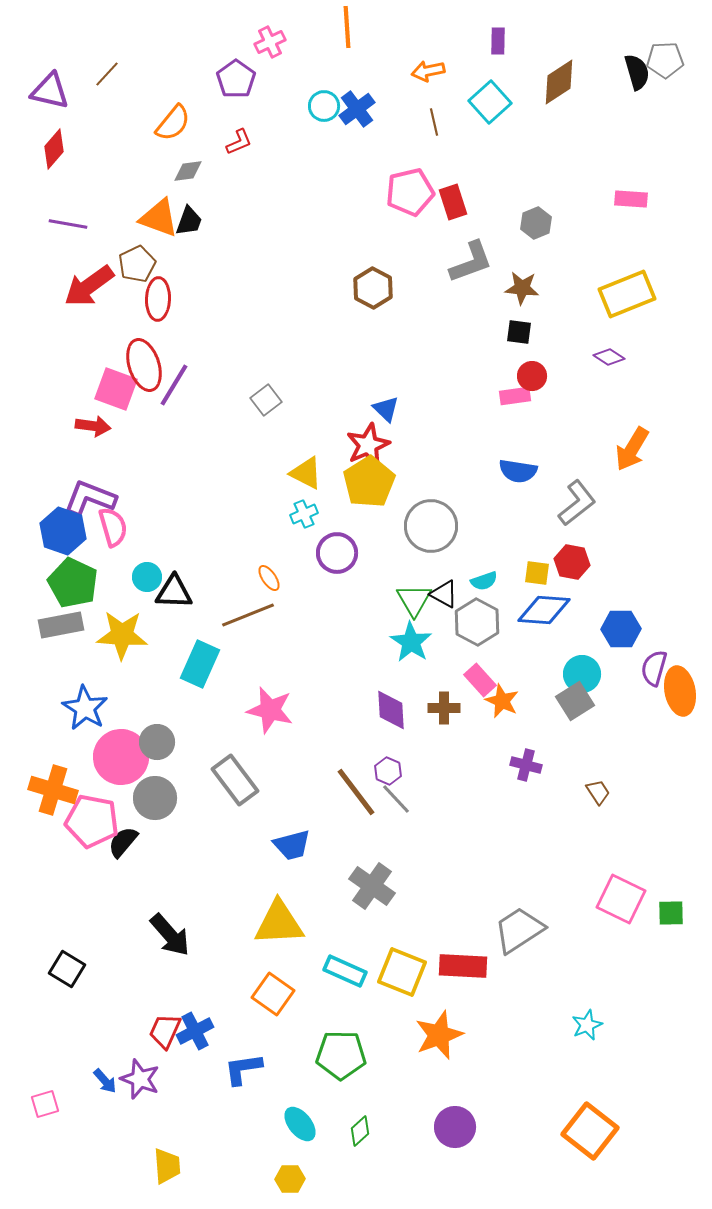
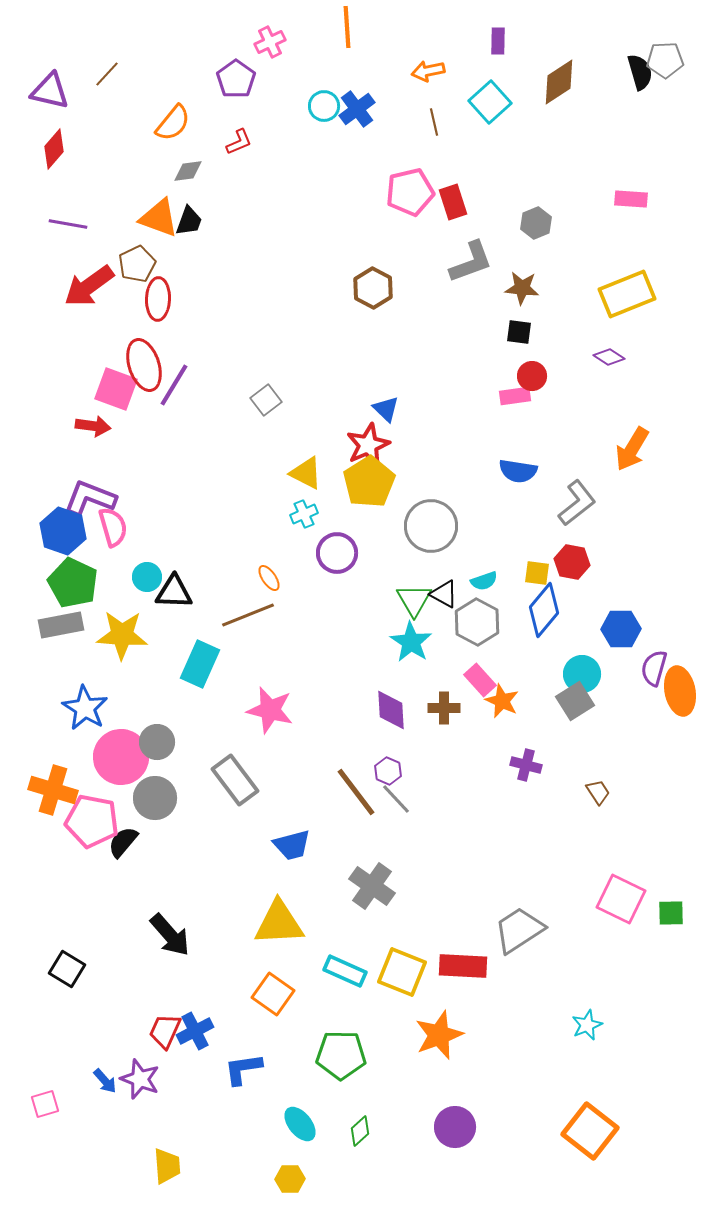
black semicircle at (637, 72): moved 3 px right
blue diamond at (544, 610): rotated 54 degrees counterclockwise
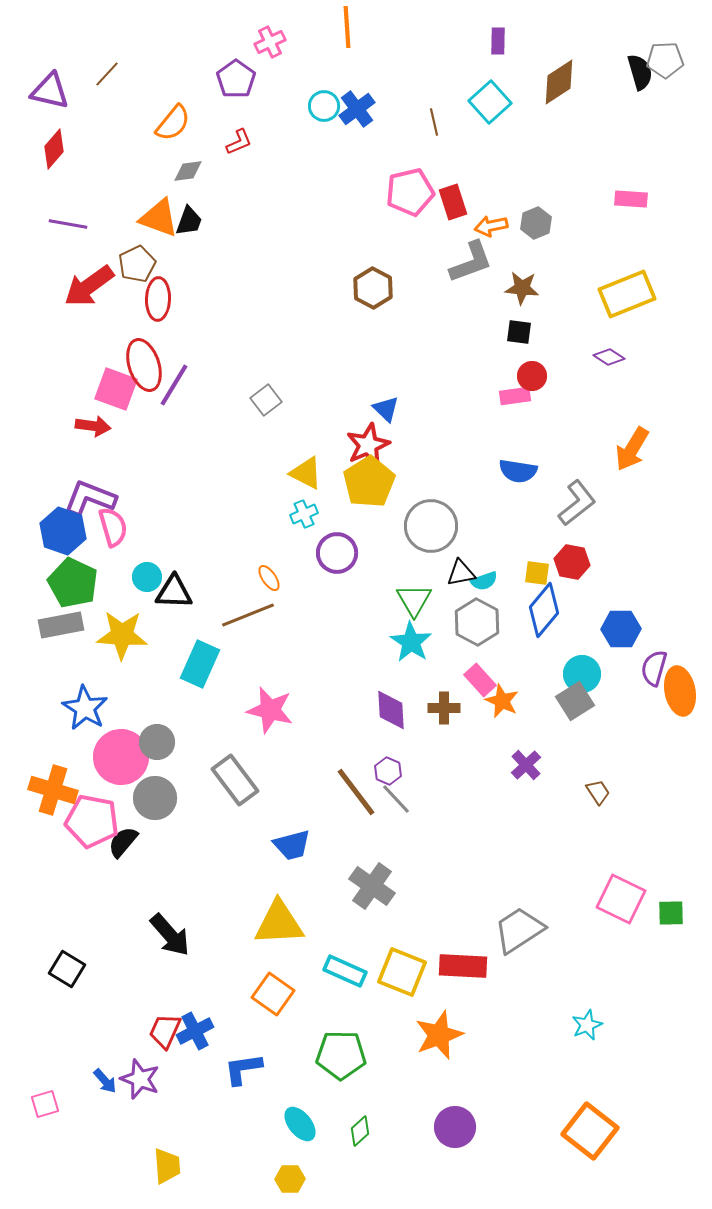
orange arrow at (428, 71): moved 63 px right, 155 px down
black triangle at (444, 594): moved 17 px right, 21 px up; rotated 40 degrees counterclockwise
purple cross at (526, 765): rotated 32 degrees clockwise
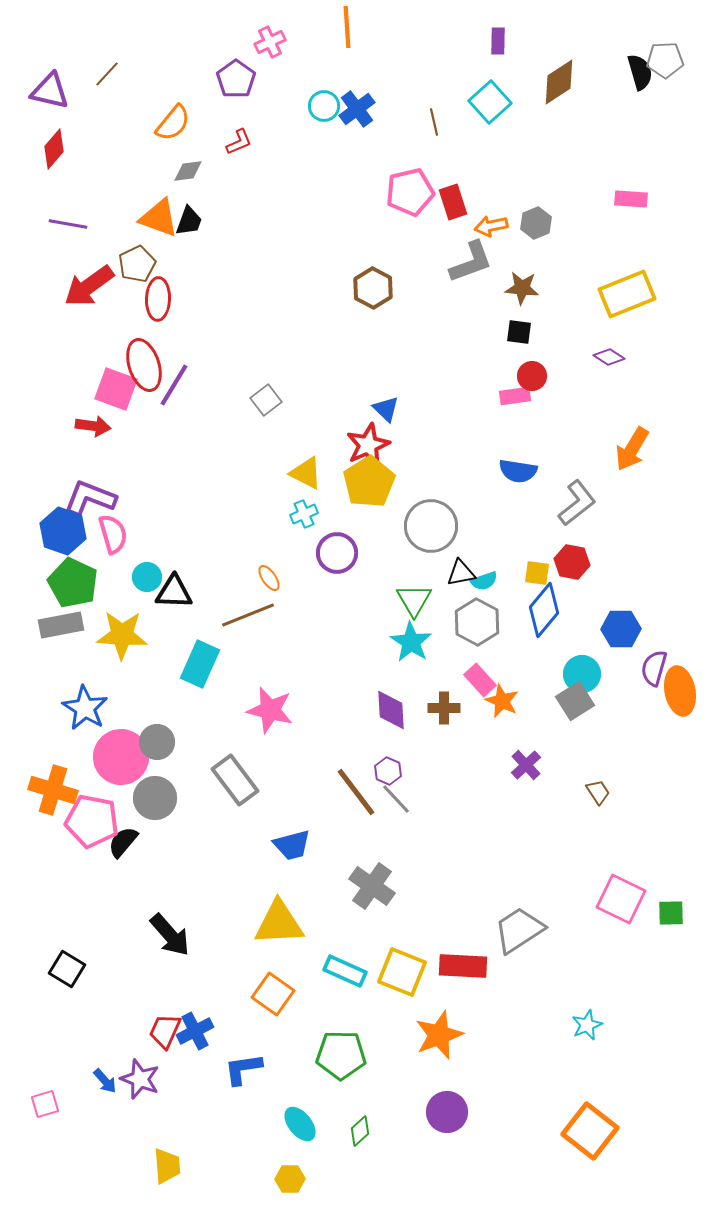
pink semicircle at (113, 527): moved 7 px down
purple circle at (455, 1127): moved 8 px left, 15 px up
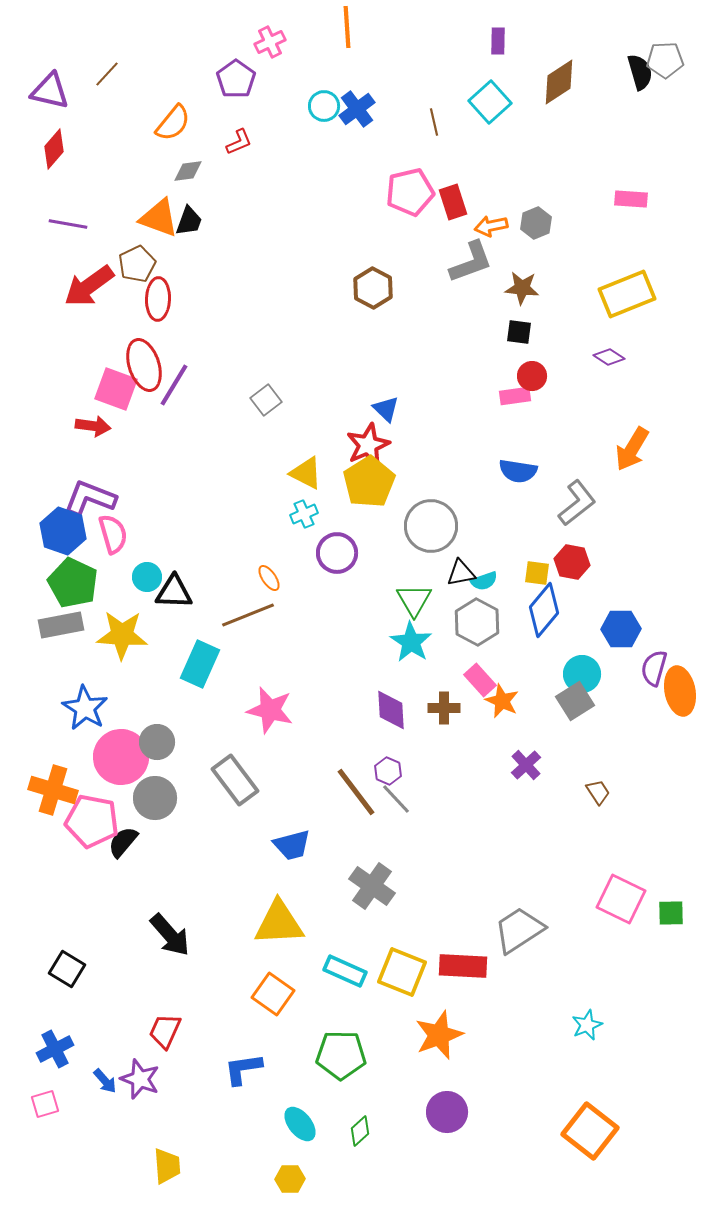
blue cross at (195, 1031): moved 140 px left, 18 px down
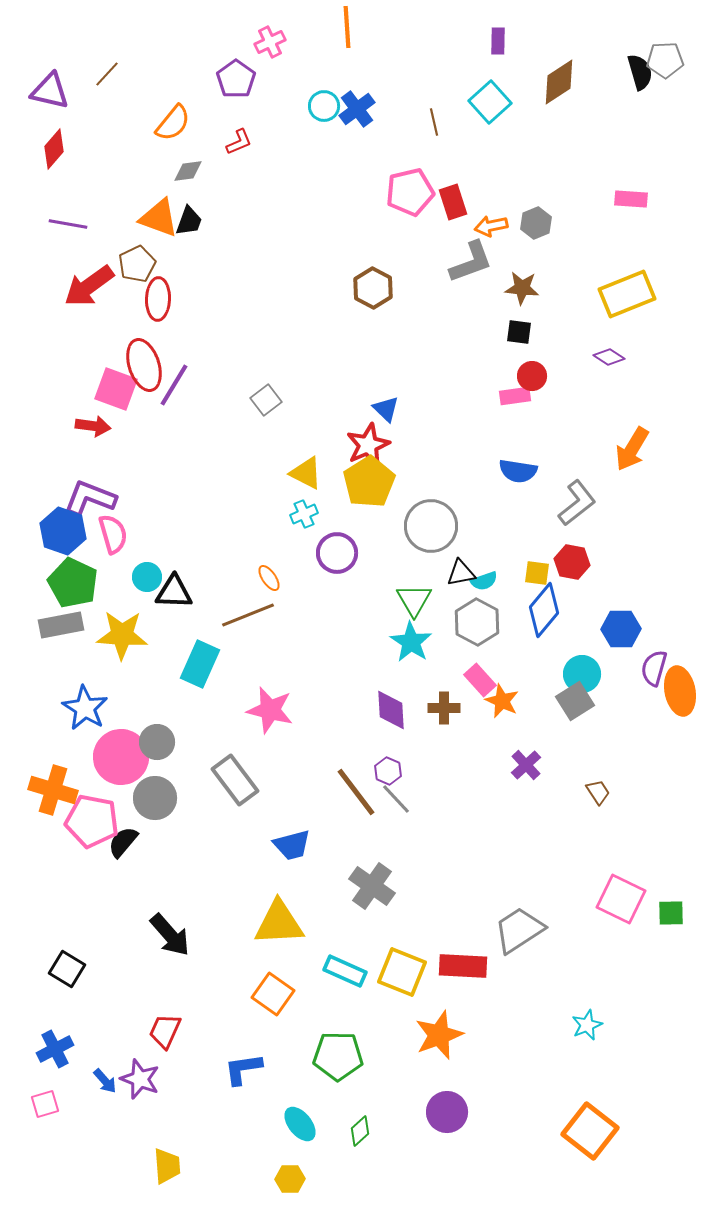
green pentagon at (341, 1055): moved 3 px left, 1 px down
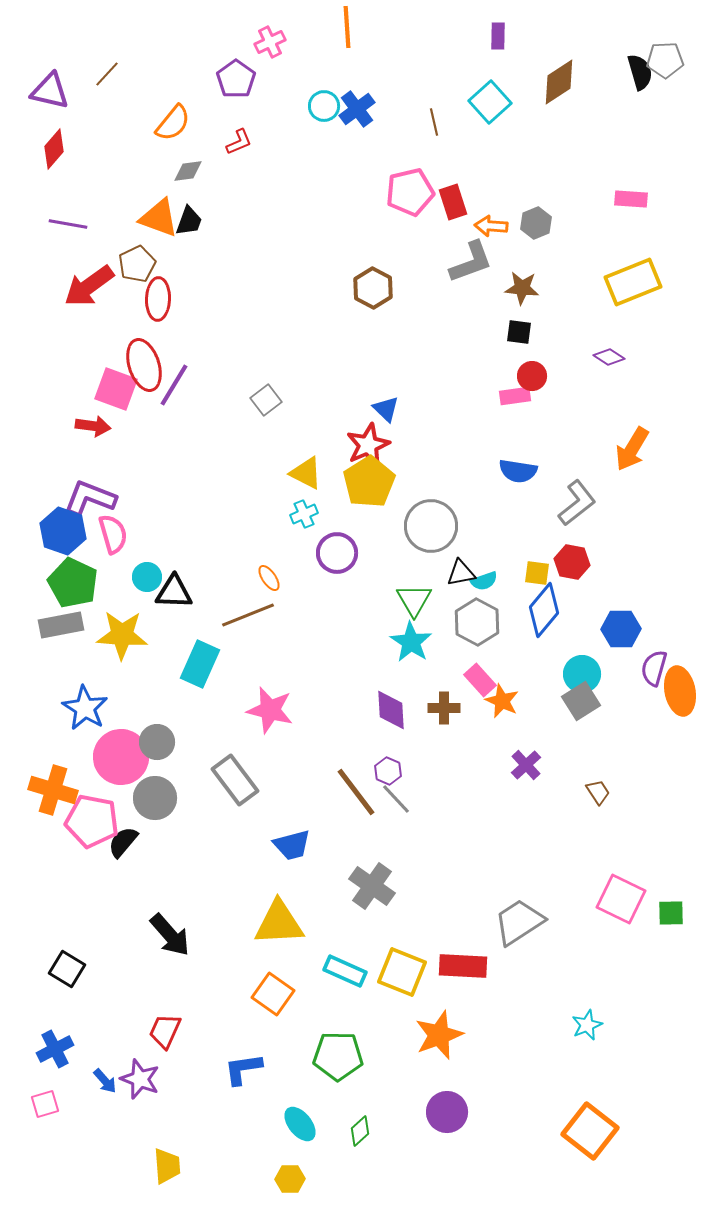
purple rectangle at (498, 41): moved 5 px up
orange arrow at (491, 226): rotated 16 degrees clockwise
yellow rectangle at (627, 294): moved 6 px right, 12 px up
gray square at (575, 701): moved 6 px right
gray trapezoid at (519, 930): moved 8 px up
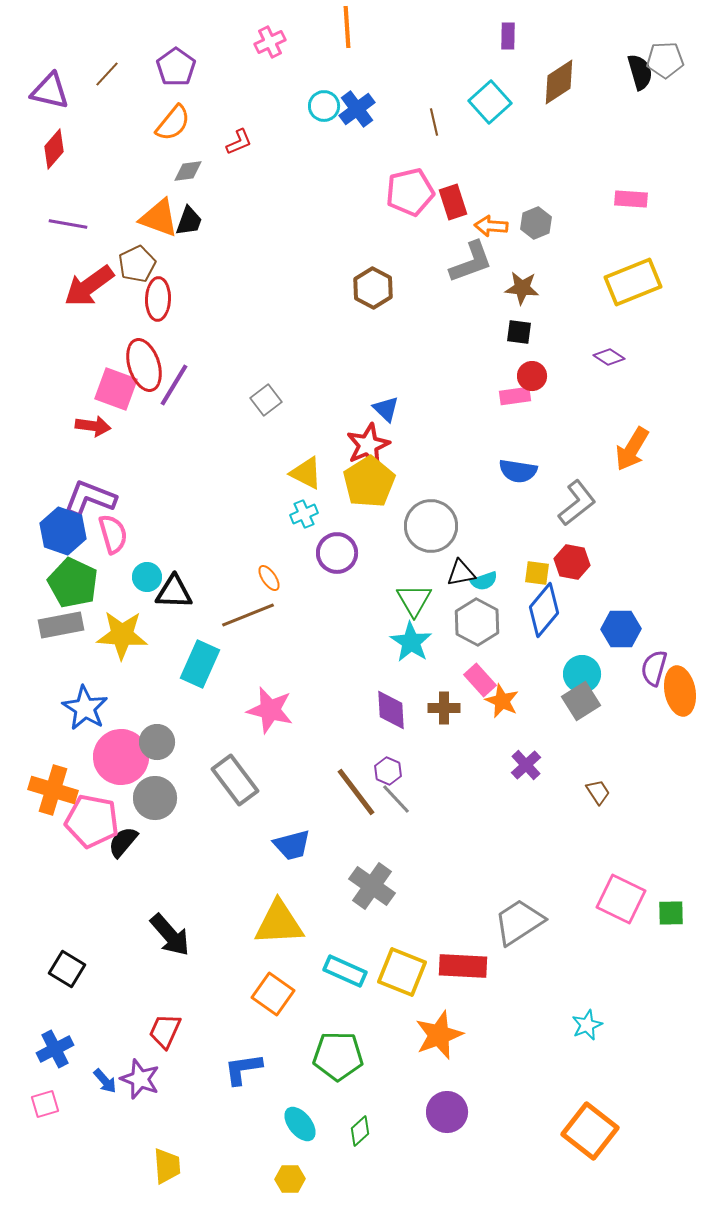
purple rectangle at (498, 36): moved 10 px right
purple pentagon at (236, 79): moved 60 px left, 12 px up
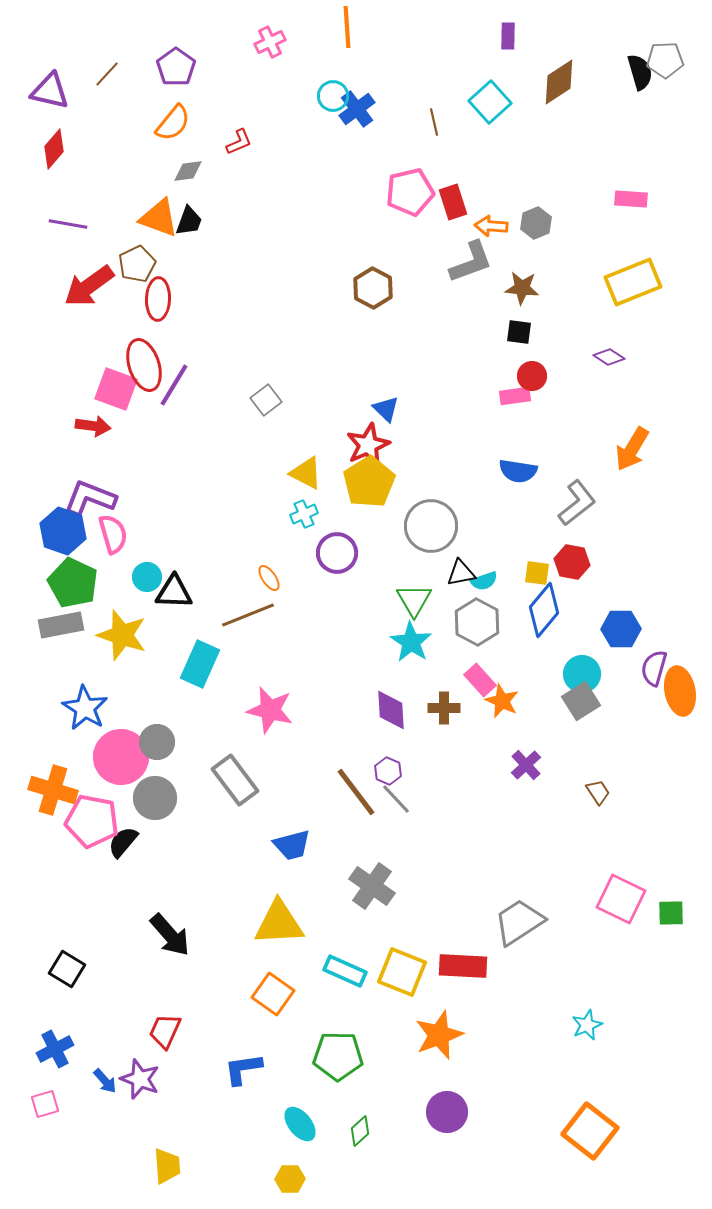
cyan circle at (324, 106): moved 9 px right, 10 px up
yellow star at (122, 635): rotated 15 degrees clockwise
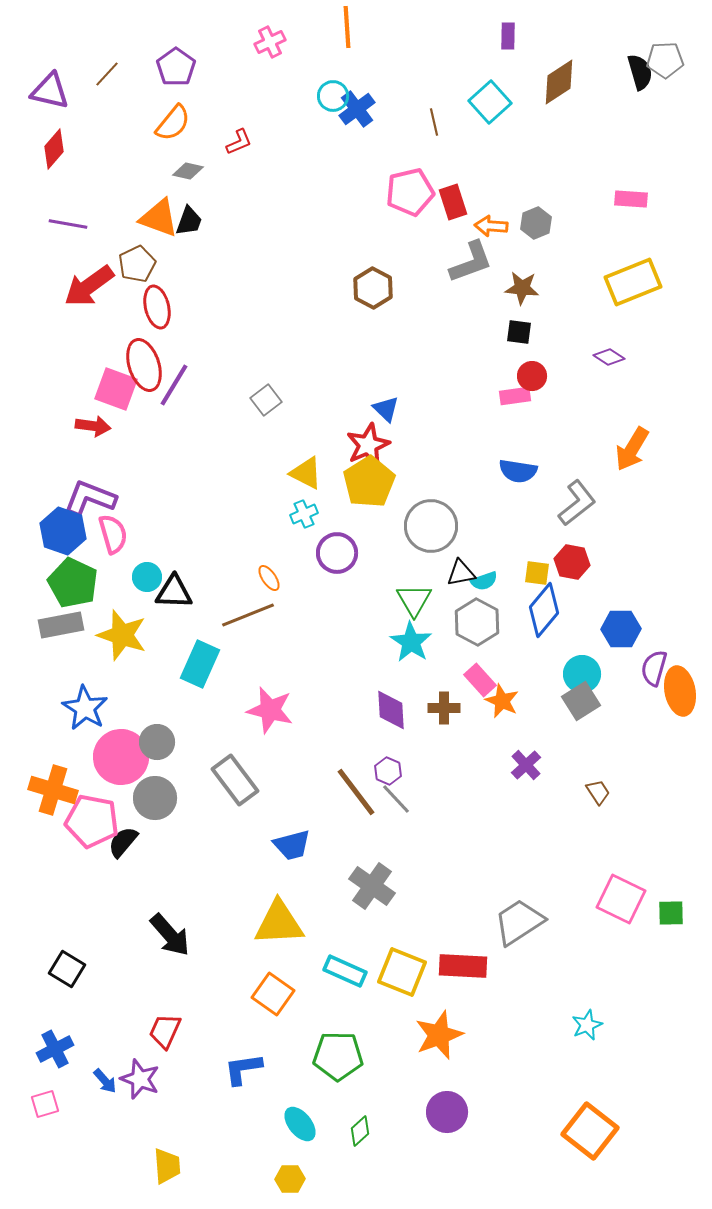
gray diamond at (188, 171): rotated 20 degrees clockwise
red ellipse at (158, 299): moved 1 px left, 8 px down; rotated 15 degrees counterclockwise
